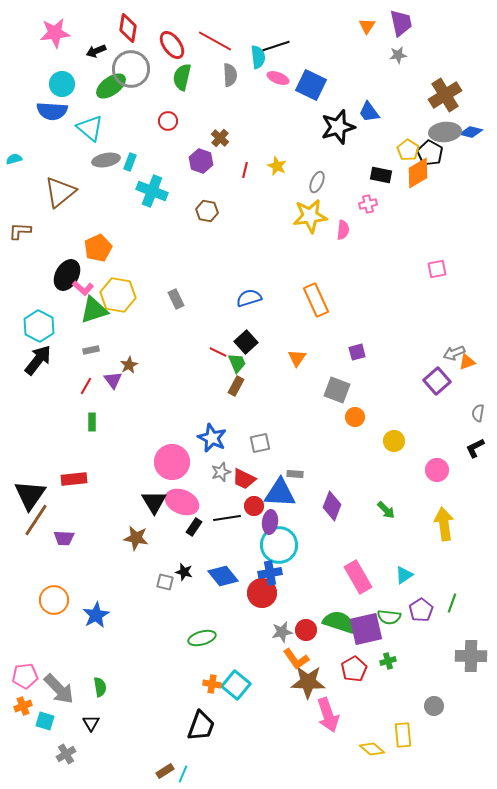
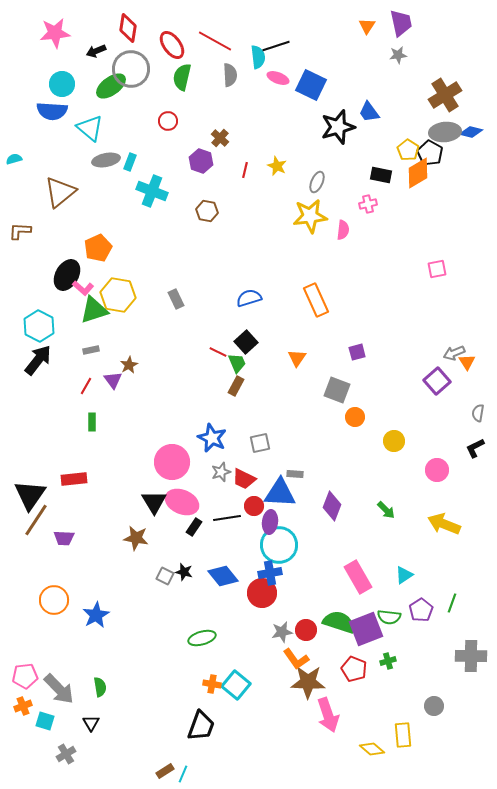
orange triangle at (467, 362): rotated 42 degrees counterclockwise
yellow arrow at (444, 524): rotated 60 degrees counterclockwise
gray square at (165, 582): moved 6 px up; rotated 12 degrees clockwise
purple square at (366, 629): rotated 8 degrees counterclockwise
red pentagon at (354, 669): rotated 20 degrees counterclockwise
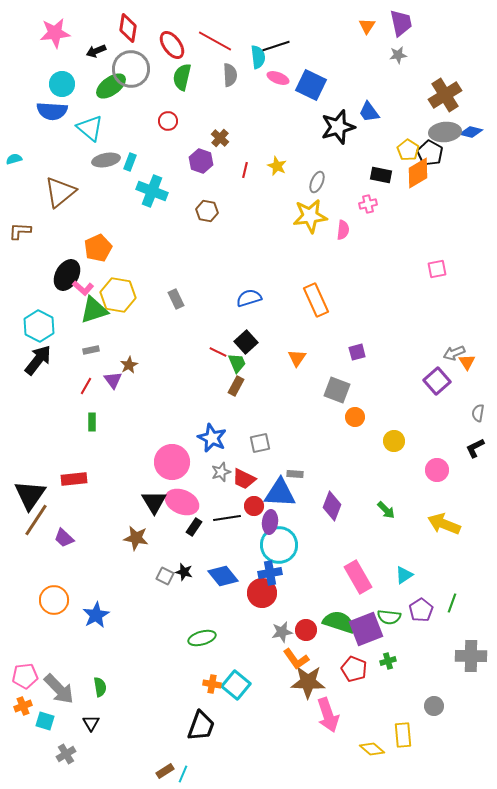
purple trapezoid at (64, 538): rotated 40 degrees clockwise
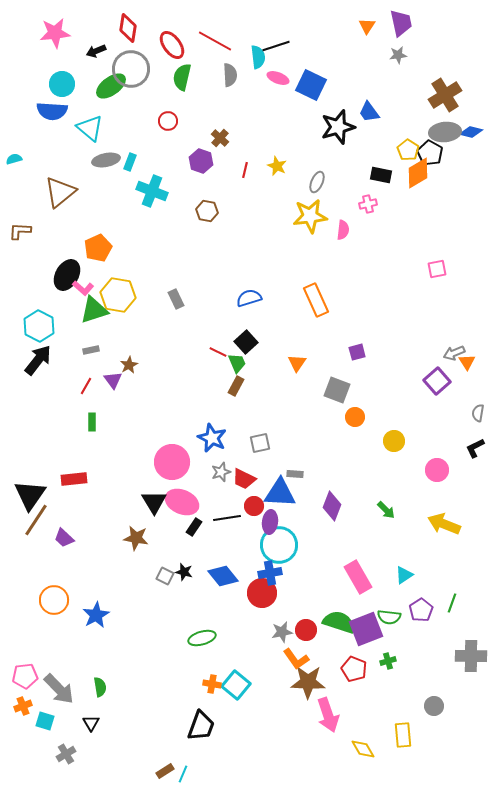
orange triangle at (297, 358): moved 5 px down
yellow diamond at (372, 749): moved 9 px left; rotated 20 degrees clockwise
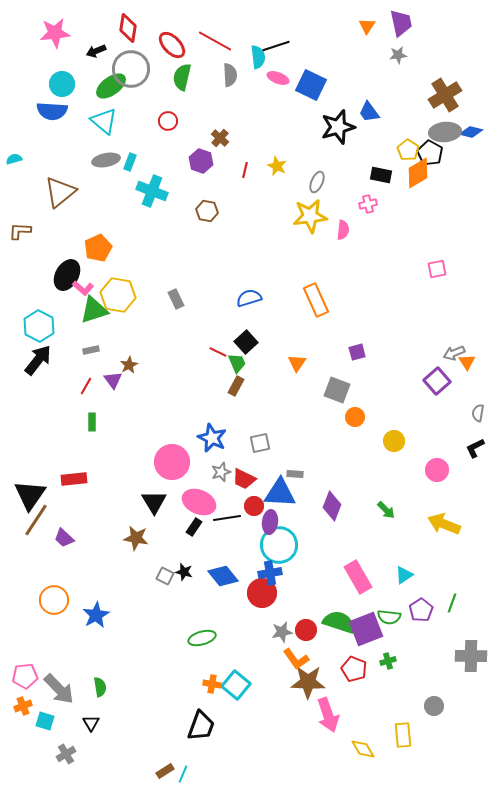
red ellipse at (172, 45): rotated 8 degrees counterclockwise
cyan triangle at (90, 128): moved 14 px right, 7 px up
pink ellipse at (182, 502): moved 17 px right
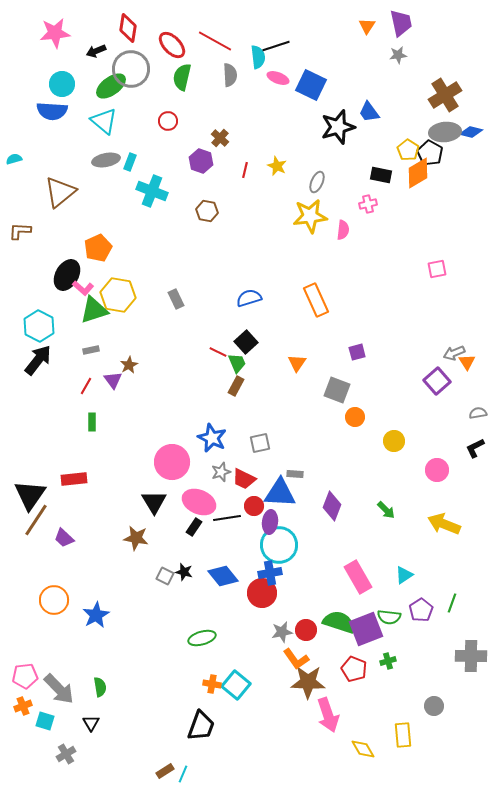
gray semicircle at (478, 413): rotated 72 degrees clockwise
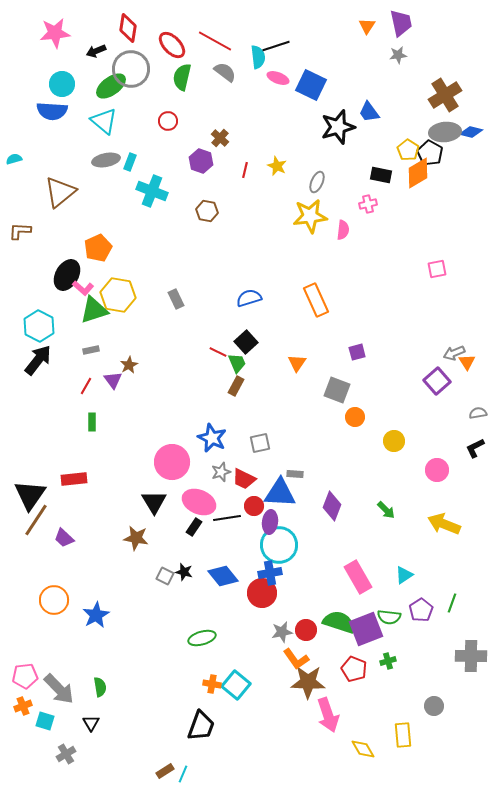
gray semicircle at (230, 75): moved 5 px left, 3 px up; rotated 50 degrees counterclockwise
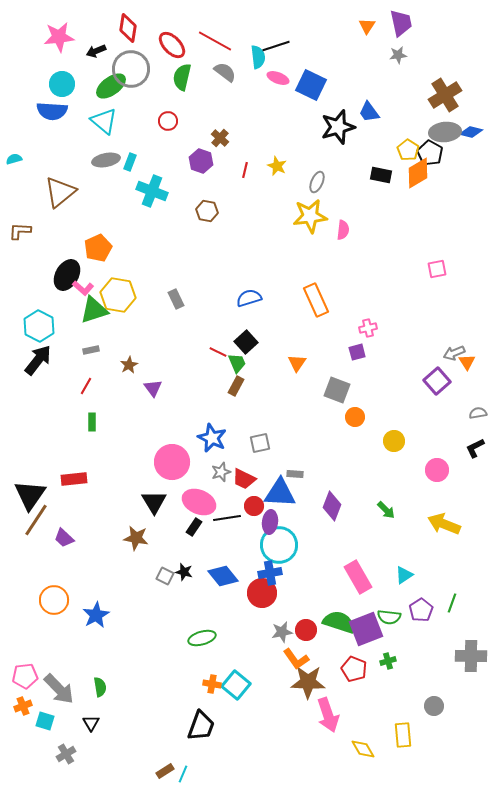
pink star at (55, 33): moved 4 px right, 4 px down
pink cross at (368, 204): moved 124 px down
purple triangle at (113, 380): moved 40 px right, 8 px down
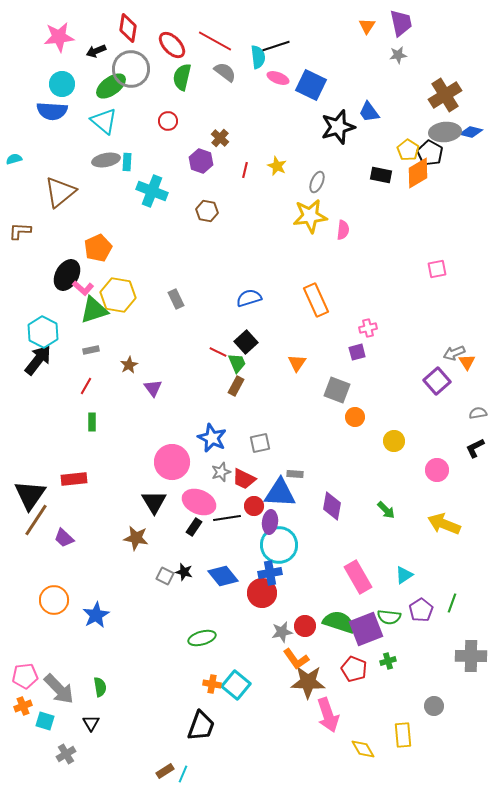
cyan rectangle at (130, 162): moved 3 px left; rotated 18 degrees counterclockwise
cyan hexagon at (39, 326): moved 4 px right, 6 px down
purple diamond at (332, 506): rotated 12 degrees counterclockwise
red circle at (306, 630): moved 1 px left, 4 px up
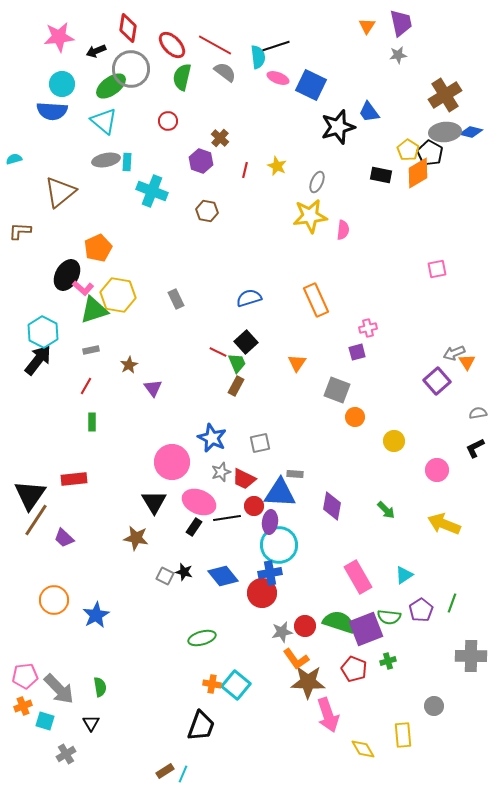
red line at (215, 41): moved 4 px down
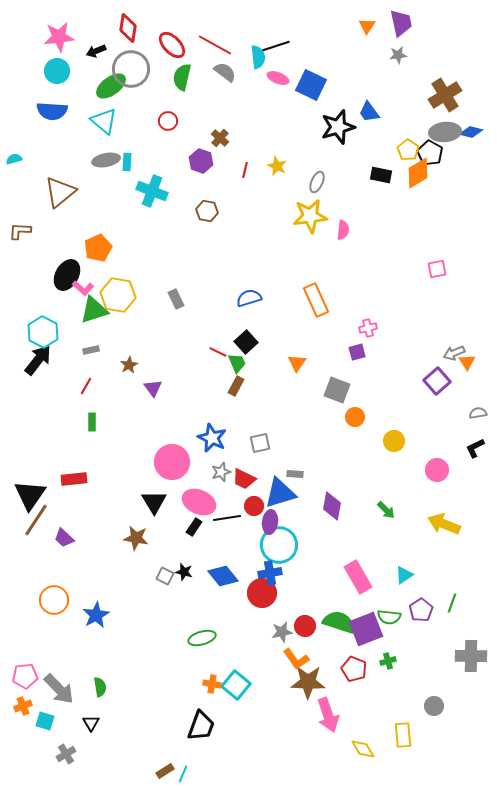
cyan circle at (62, 84): moved 5 px left, 13 px up
blue triangle at (280, 493): rotated 20 degrees counterclockwise
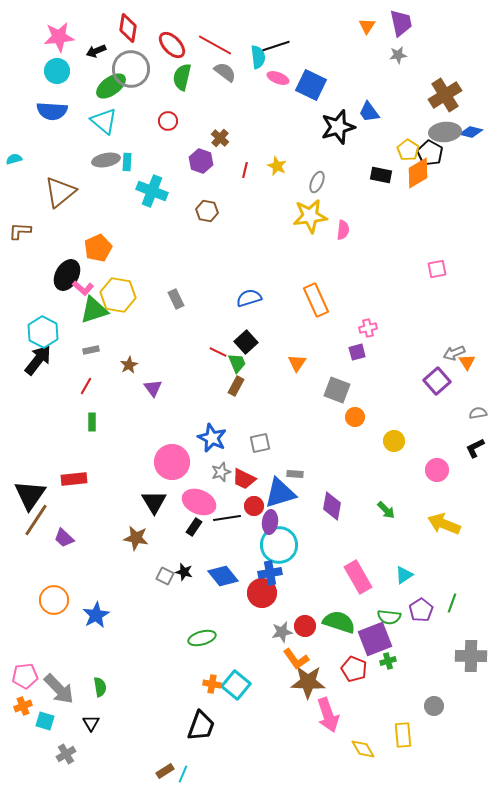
purple square at (366, 629): moved 9 px right, 10 px down
